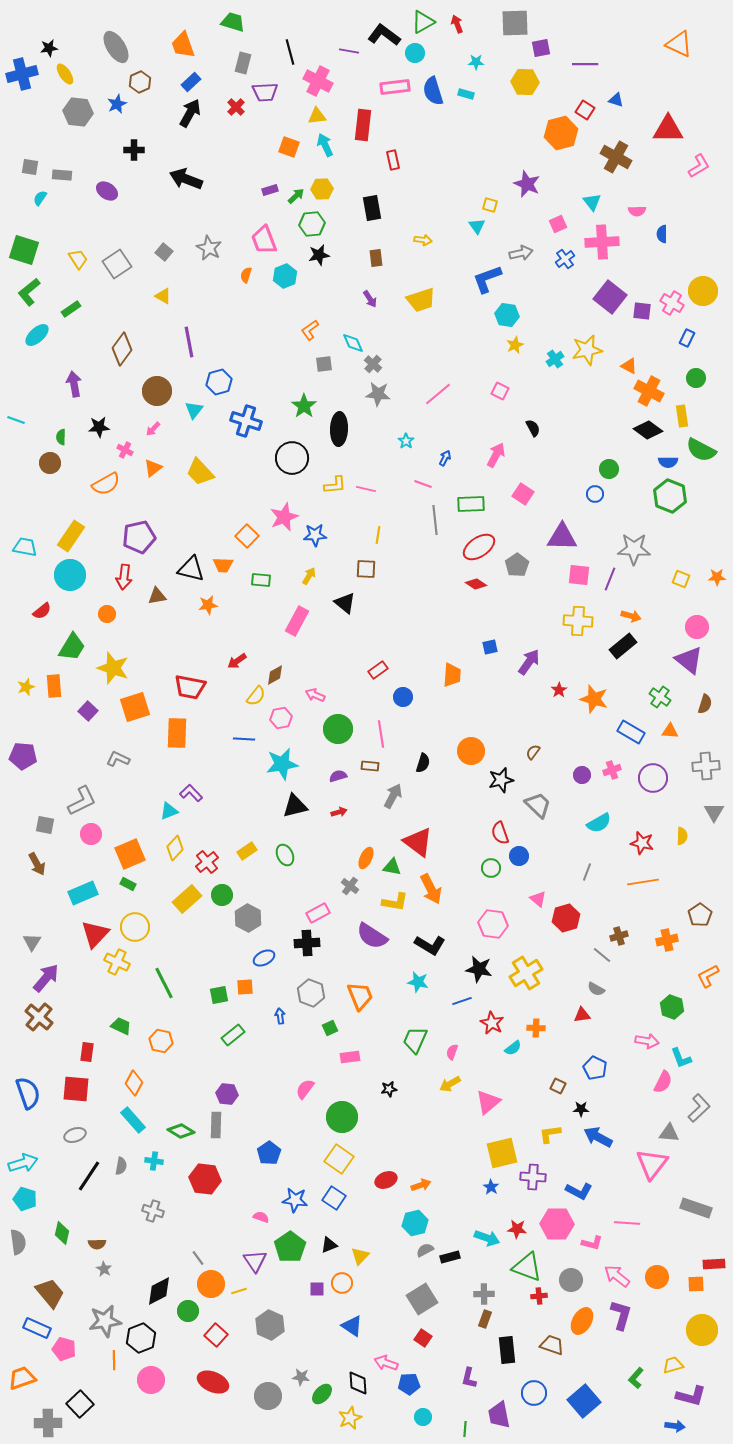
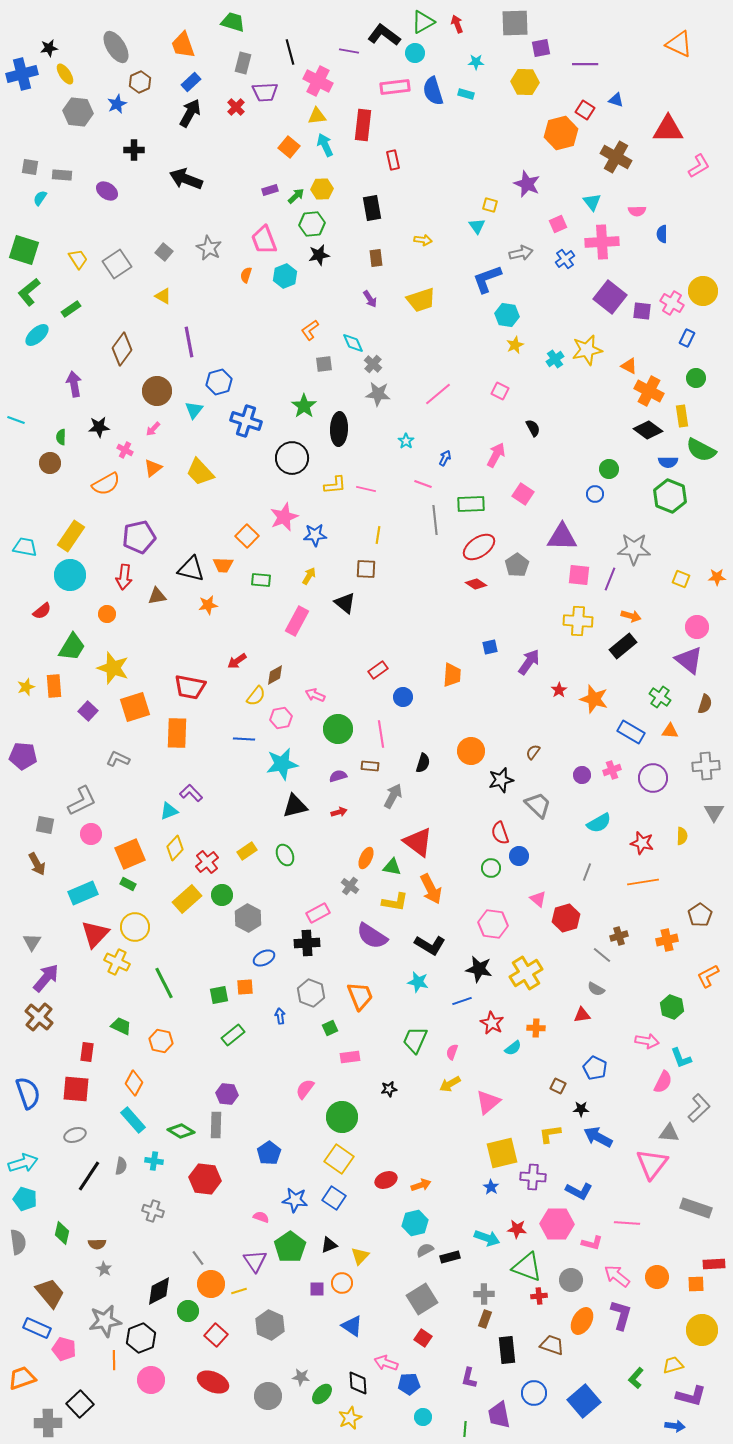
orange square at (289, 147): rotated 20 degrees clockwise
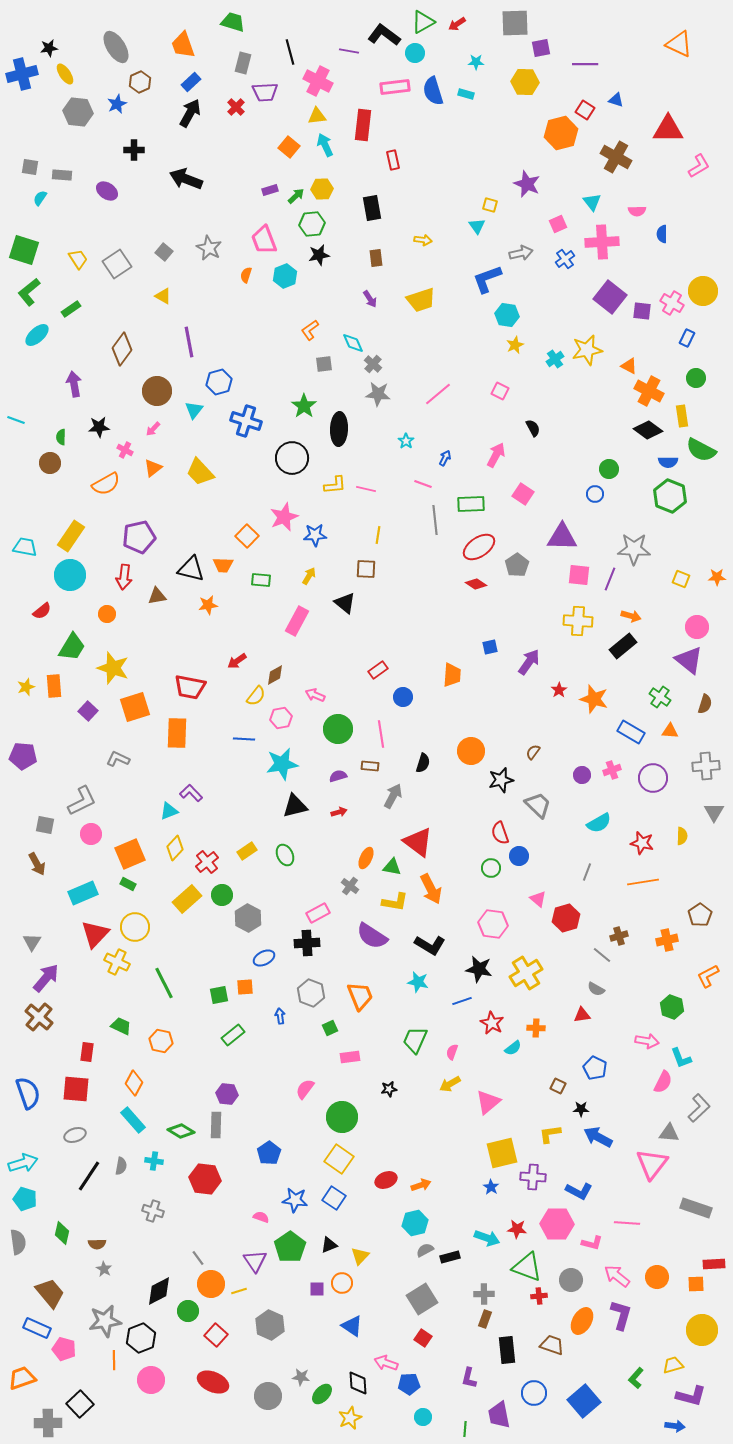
red arrow at (457, 24): rotated 102 degrees counterclockwise
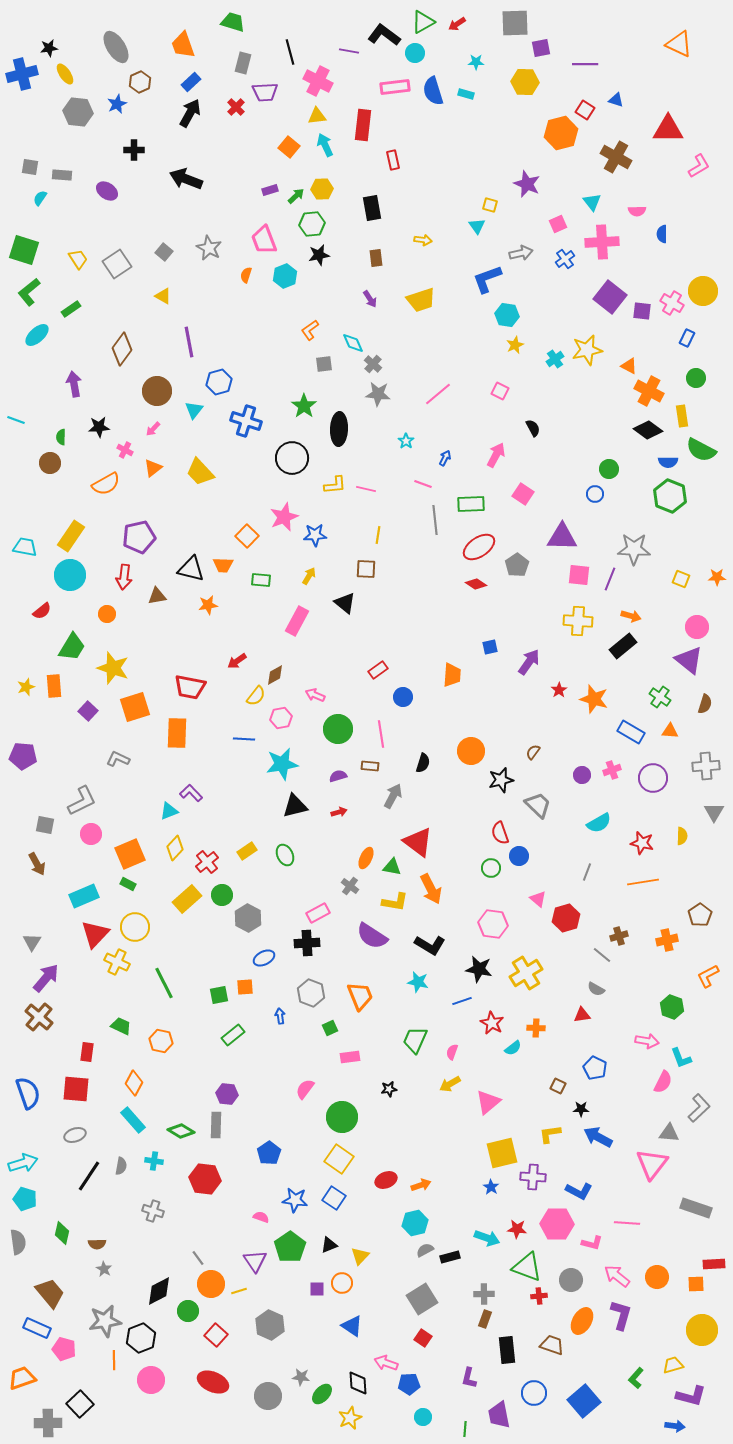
cyan rectangle at (83, 893): moved 1 px right, 3 px down
